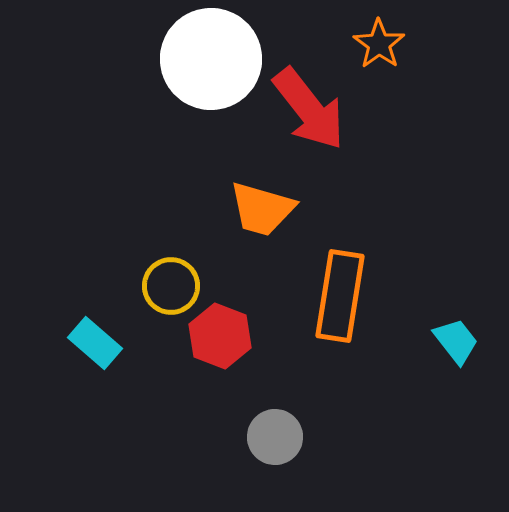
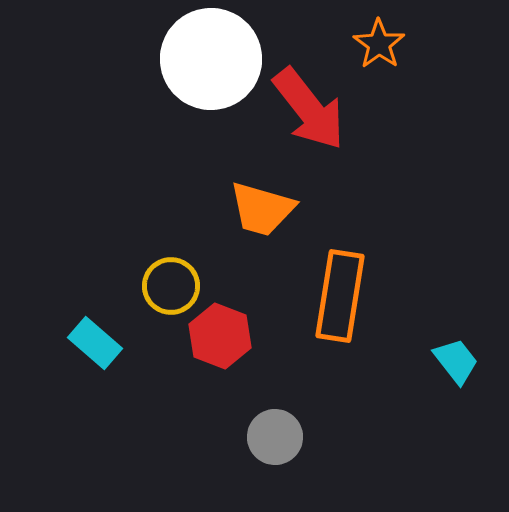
cyan trapezoid: moved 20 px down
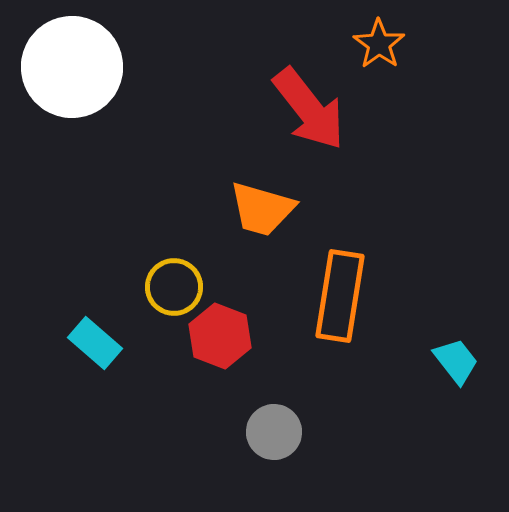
white circle: moved 139 px left, 8 px down
yellow circle: moved 3 px right, 1 px down
gray circle: moved 1 px left, 5 px up
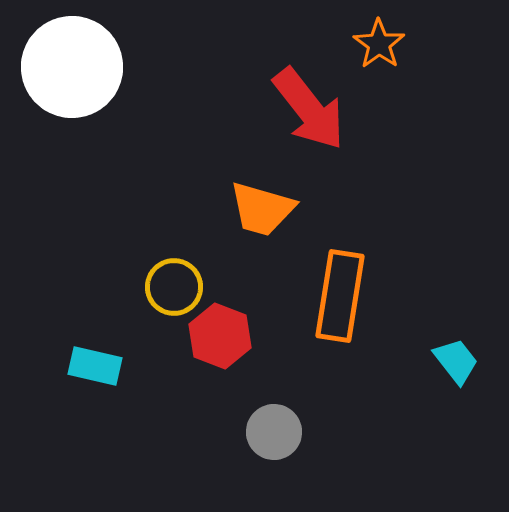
cyan rectangle: moved 23 px down; rotated 28 degrees counterclockwise
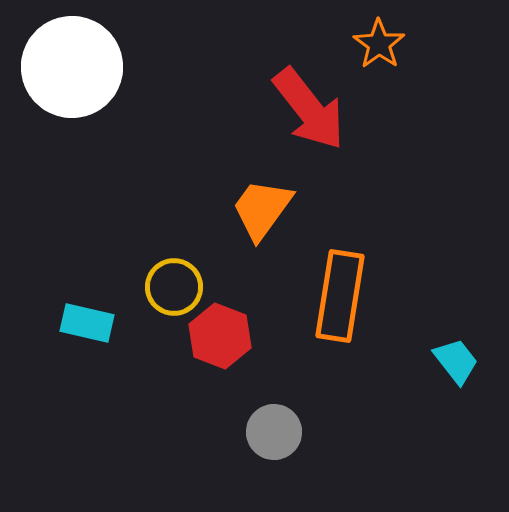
orange trapezoid: rotated 110 degrees clockwise
cyan rectangle: moved 8 px left, 43 px up
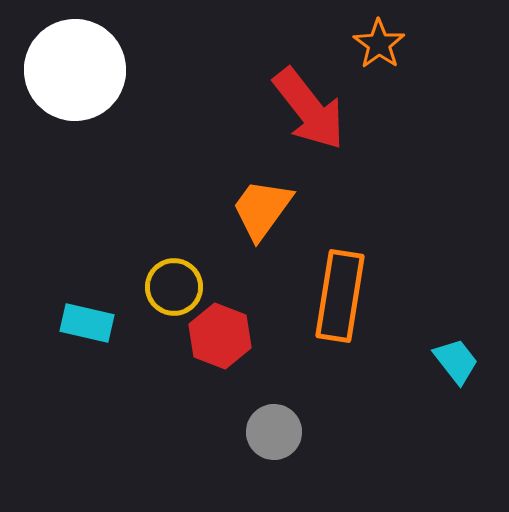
white circle: moved 3 px right, 3 px down
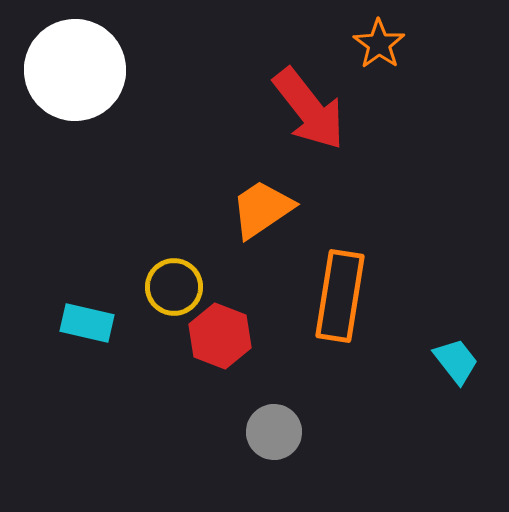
orange trapezoid: rotated 20 degrees clockwise
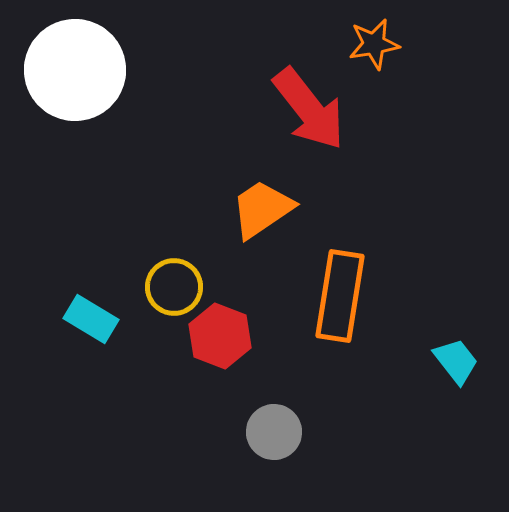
orange star: moved 5 px left; rotated 27 degrees clockwise
cyan rectangle: moved 4 px right, 4 px up; rotated 18 degrees clockwise
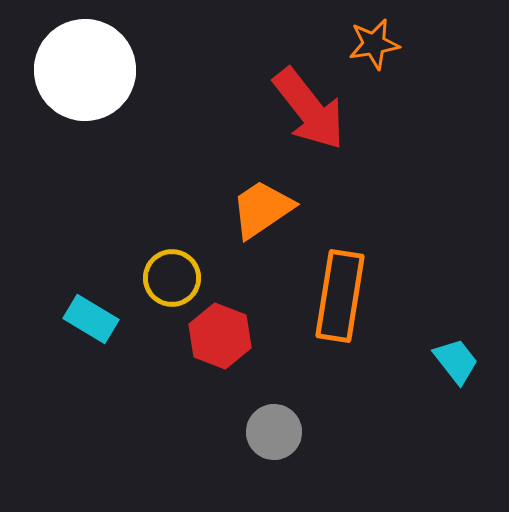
white circle: moved 10 px right
yellow circle: moved 2 px left, 9 px up
